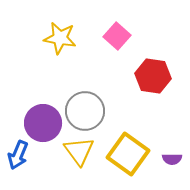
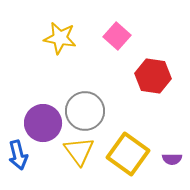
blue arrow: rotated 36 degrees counterclockwise
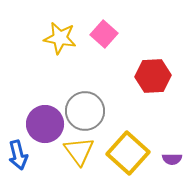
pink square: moved 13 px left, 2 px up
red hexagon: rotated 12 degrees counterclockwise
purple circle: moved 2 px right, 1 px down
yellow square: moved 1 px up; rotated 6 degrees clockwise
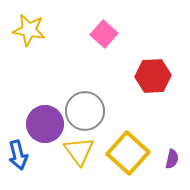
yellow star: moved 31 px left, 8 px up
purple semicircle: rotated 78 degrees counterclockwise
